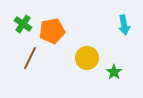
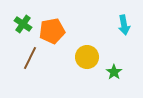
yellow circle: moved 1 px up
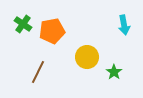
brown line: moved 8 px right, 14 px down
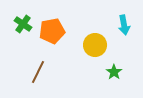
yellow circle: moved 8 px right, 12 px up
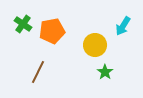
cyan arrow: moved 1 px left, 1 px down; rotated 42 degrees clockwise
green star: moved 9 px left
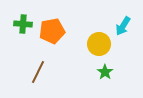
green cross: rotated 30 degrees counterclockwise
yellow circle: moved 4 px right, 1 px up
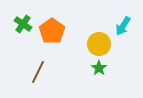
green cross: rotated 30 degrees clockwise
orange pentagon: rotated 25 degrees counterclockwise
green star: moved 6 px left, 4 px up
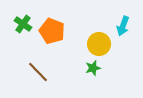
cyan arrow: rotated 12 degrees counterclockwise
orange pentagon: rotated 15 degrees counterclockwise
green star: moved 6 px left; rotated 21 degrees clockwise
brown line: rotated 70 degrees counterclockwise
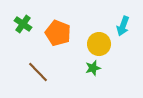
orange pentagon: moved 6 px right, 2 px down
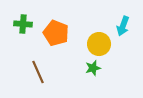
green cross: rotated 30 degrees counterclockwise
orange pentagon: moved 2 px left
brown line: rotated 20 degrees clockwise
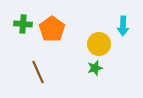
cyan arrow: rotated 18 degrees counterclockwise
orange pentagon: moved 4 px left, 4 px up; rotated 15 degrees clockwise
green star: moved 2 px right
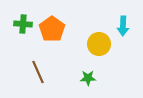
green star: moved 7 px left, 10 px down; rotated 14 degrees clockwise
